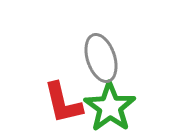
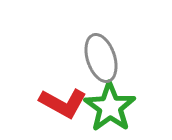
red L-shape: rotated 48 degrees counterclockwise
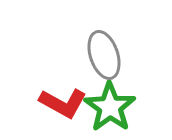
gray ellipse: moved 3 px right, 3 px up
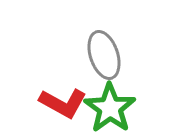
green star: moved 1 px down
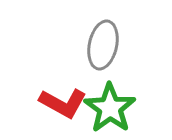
gray ellipse: moved 1 px left, 10 px up; rotated 30 degrees clockwise
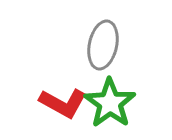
green star: moved 5 px up
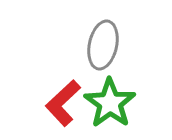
red L-shape: rotated 108 degrees clockwise
